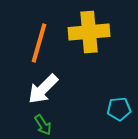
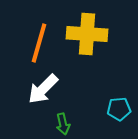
yellow cross: moved 2 px left, 2 px down; rotated 9 degrees clockwise
green arrow: moved 20 px right, 1 px up; rotated 20 degrees clockwise
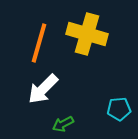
yellow cross: rotated 12 degrees clockwise
green arrow: rotated 75 degrees clockwise
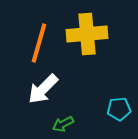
yellow cross: rotated 21 degrees counterclockwise
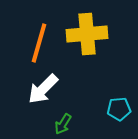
green arrow: rotated 30 degrees counterclockwise
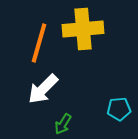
yellow cross: moved 4 px left, 5 px up
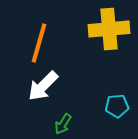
yellow cross: moved 26 px right
white arrow: moved 3 px up
cyan pentagon: moved 2 px left, 3 px up
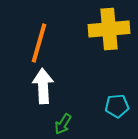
white arrow: rotated 132 degrees clockwise
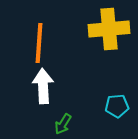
orange line: rotated 12 degrees counterclockwise
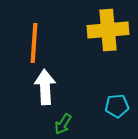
yellow cross: moved 1 px left, 1 px down
orange line: moved 5 px left
white arrow: moved 2 px right, 1 px down
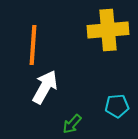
orange line: moved 1 px left, 2 px down
white arrow: rotated 32 degrees clockwise
green arrow: moved 9 px right; rotated 10 degrees clockwise
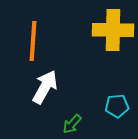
yellow cross: moved 5 px right; rotated 6 degrees clockwise
orange line: moved 4 px up
